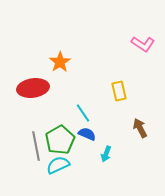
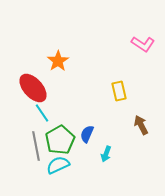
orange star: moved 2 px left, 1 px up
red ellipse: rotated 56 degrees clockwise
cyan line: moved 41 px left
brown arrow: moved 1 px right, 3 px up
blue semicircle: rotated 90 degrees counterclockwise
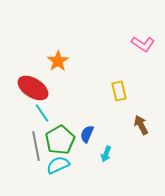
red ellipse: rotated 16 degrees counterclockwise
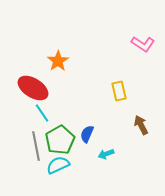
cyan arrow: rotated 49 degrees clockwise
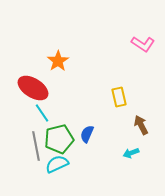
yellow rectangle: moved 6 px down
green pentagon: moved 1 px left, 1 px up; rotated 16 degrees clockwise
cyan arrow: moved 25 px right, 1 px up
cyan semicircle: moved 1 px left, 1 px up
